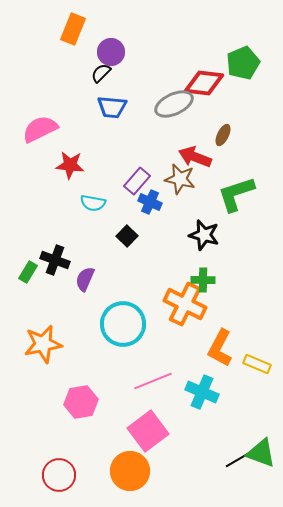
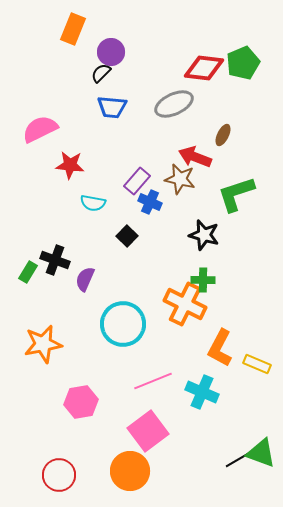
red diamond: moved 15 px up
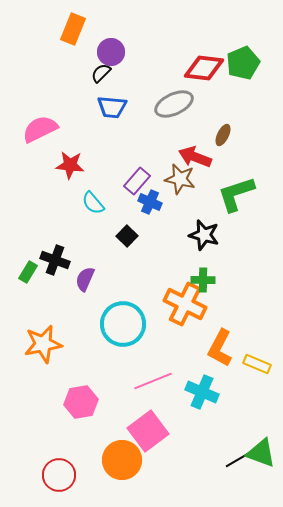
cyan semicircle: rotated 40 degrees clockwise
orange circle: moved 8 px left, 11 px up
